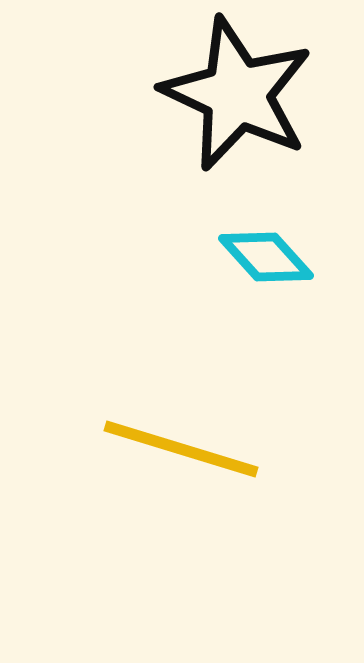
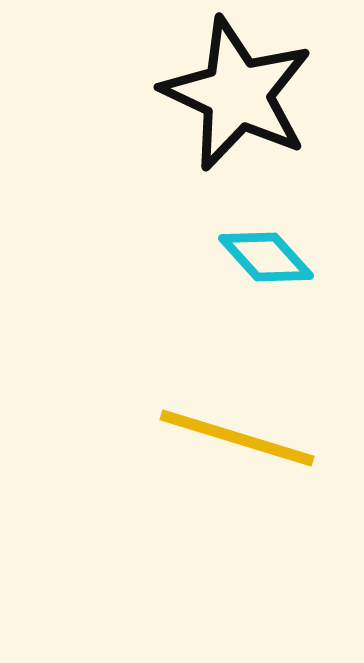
yellow line: moved 56 px right, 11 px up
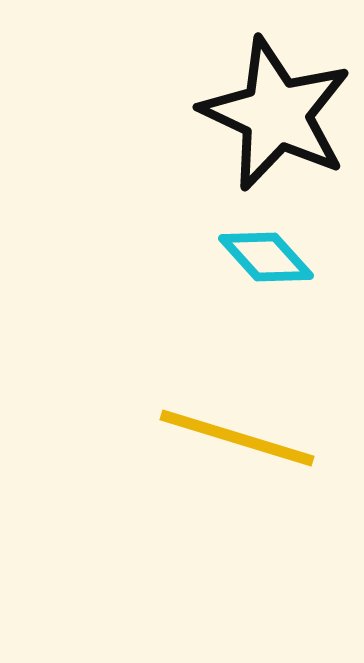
black star: moved 39 px right, 20 px down
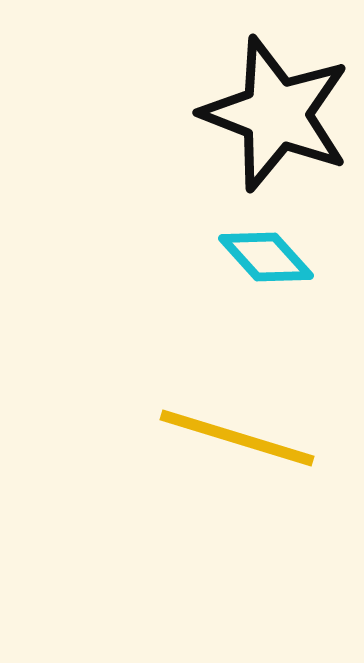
black star: rotated 4 degrees counterclockwise
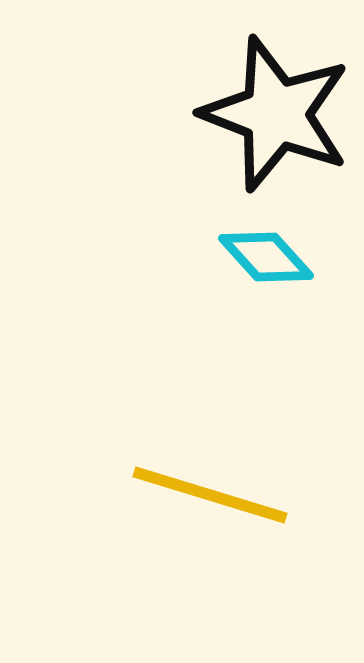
yellow line: moved 27 px left, 57 px down
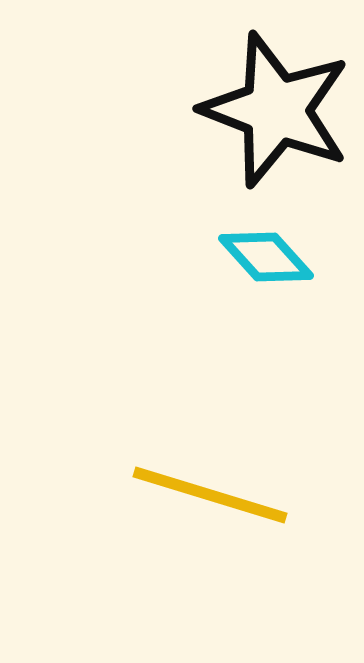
black star: moved 4 px up
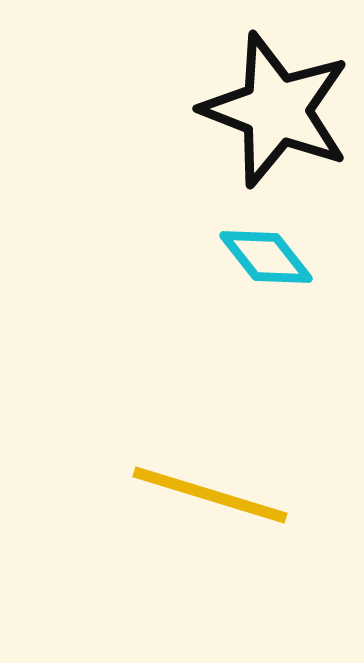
cyan diamond: rotated 4 degrees clockwise
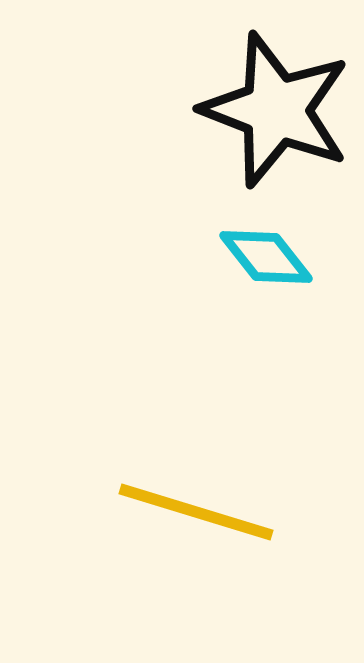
yellow line: moved 14 px left, 17 px down
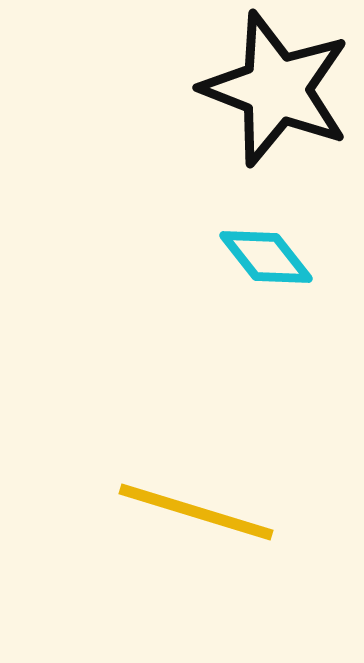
black star: moved 21 px up
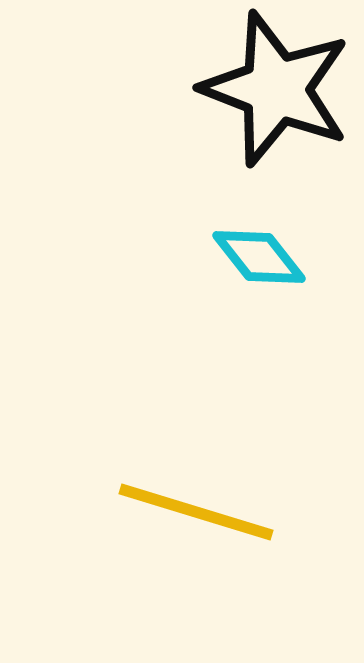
cyan diamond: moved 7 px left
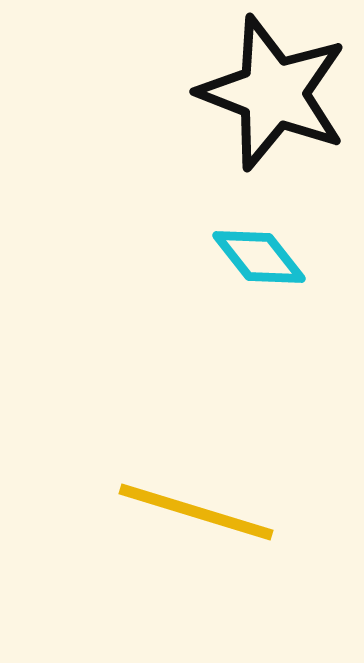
black star: moved 3 px left, 4 px down
